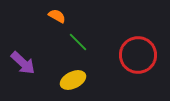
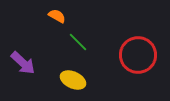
yellow ellipse: rotated 50 degrees clockwise
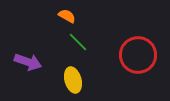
orange semicircle: moved 10 px right
purple arrow: moved 5 px right, 1 px up; rotated 24 degrees counterclockwise
yellow ellipse: rotated 50 degrees clockwise
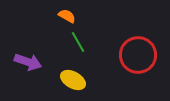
green line: rotated 15 degrees clockwise
yellow ellipse: rotated 45 degrees counterclockwise
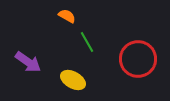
green line: moved 9 px right
red circle: moved 4 px down
purple arrow: rotated 16 degrees clockwise
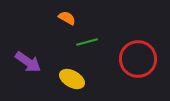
orange semicircle: moved 2 px down
green line: rotated 75 degrees counterclockwise
yellow ellipse: moved 1 px left, 1 px up
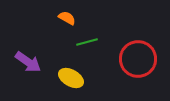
yellow ellipse: moved 1 px left, 1 px up
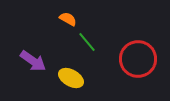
orange semicircle: moved 1 px right, 1 px down
green line: rotated 65 degrees clockwise
purple arrow: moved 5 px right, 1 px up
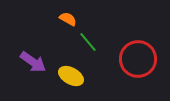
green line: moved 1 px right
purple arrow: moved 1 px down
yellow ellipse: moved 2 px up
